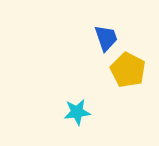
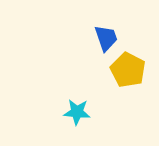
cyan star: rotated 12 degrees clockwise
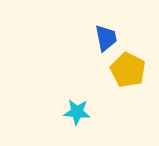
blue trapezoid: rotated 8 degrees clockwise
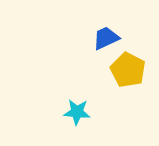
blue trapezoid: rotated 104 degrees counterclockwise
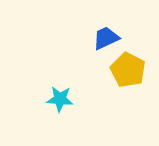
cyan star: moved 17 px left, 13 px up
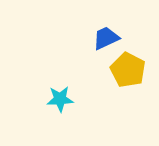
cyan star: rotated 8 degrees counterclockwise
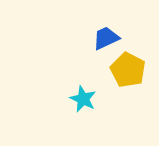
cyan star: moved 23 px right; rotated 28 degrees clockwise
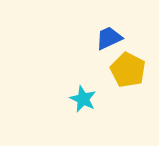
blue trapezoid: moved 3 px right
